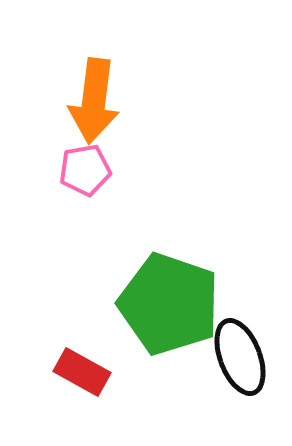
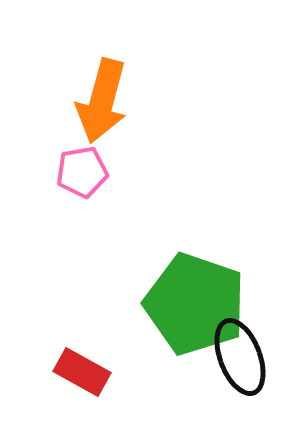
orange arrow: moved 8 px right; rotated 8 degrees clockwise
pink pentagon: moved 3 px left, 2 px down
green pentagon: moved 26 px right
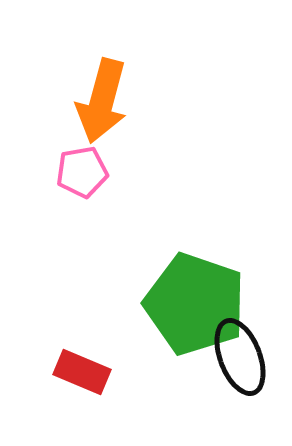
red rectangle: rotated 6 degrees counterclockwise
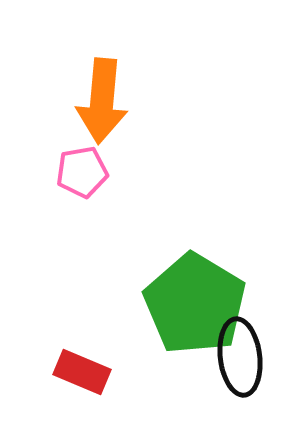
orange arrow: rotated 10 degrees counterclockwise
green pentagon: rotated 12 degrees clockwise
black ellipse: rotated 14 degrees clockwise
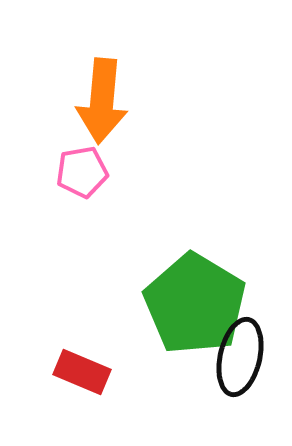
black ellipse: rotated 20 degrees clockwise
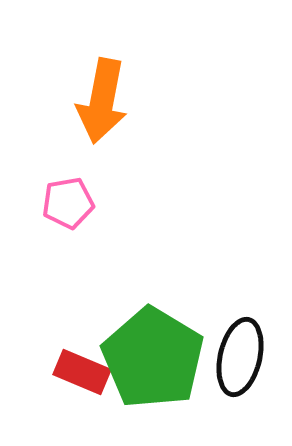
orange arrow: rotated 6 degrees clockwise
pink pentagon: moved 14 px left, 31 px down
green pentagon: moved 42 px left, 54 px down
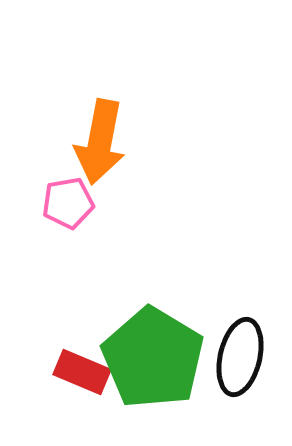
orange arrow: moved 2 px left, 41 px down
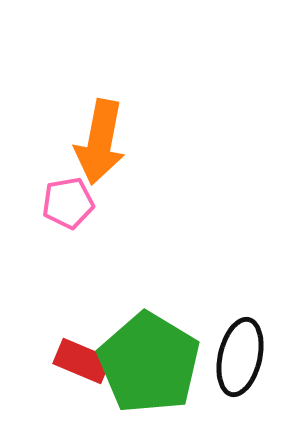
green pentagon: moved 4 px left, 5 px down
red rectangle: moved 11 px up
